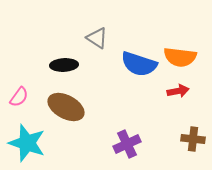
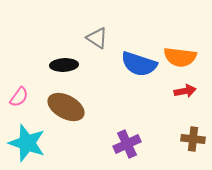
red arrow: moved 7 px right
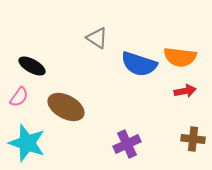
black ellipse: moved 32 px left, 1 px down; rotated 32 degrees clockwise
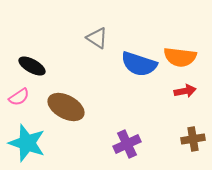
pink semicircle: rotated 20 degrees clockwise
brown cross: rotated 15 degrees counterclockwise
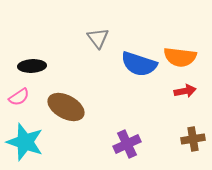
gray triangle: moved 1 px right; rotated 20 degrees clockwise
black ellipse: rotated 32 degrees counterclockwise
cyan star: moved 2 px left, 1 px up
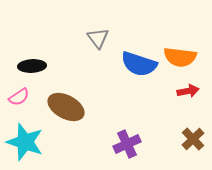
red arrow: moved 3 px right
brown cross: rotated 35 degrees counterclockwise
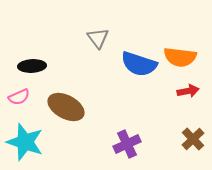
pink semicircle: rotated 10 degrees clockwise
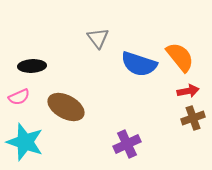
orange semicircle: rotated 136 degrees counterclockwise
brown cross: moved 21 px up; rotated 25 degrees clockwise
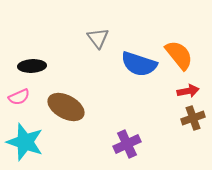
orange semicircle: moved 1 px left, 2 px up
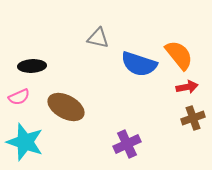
gray triangle: rotated 40 degrees counterclockwise
red arrow: moved 1 px left, 4 px up
